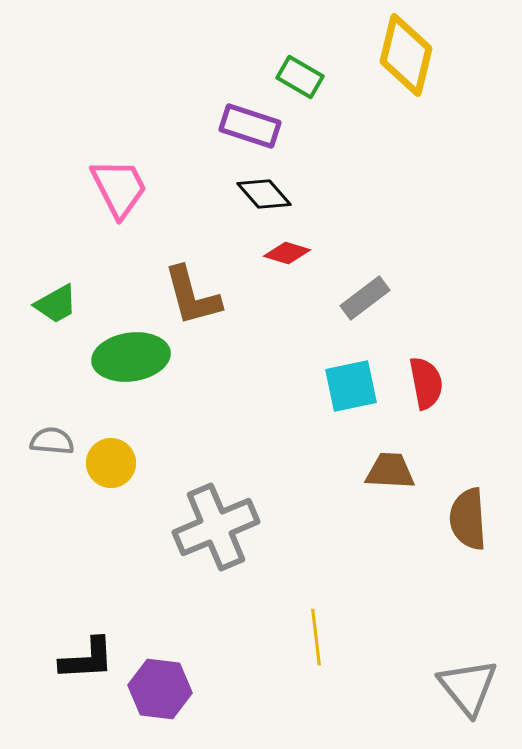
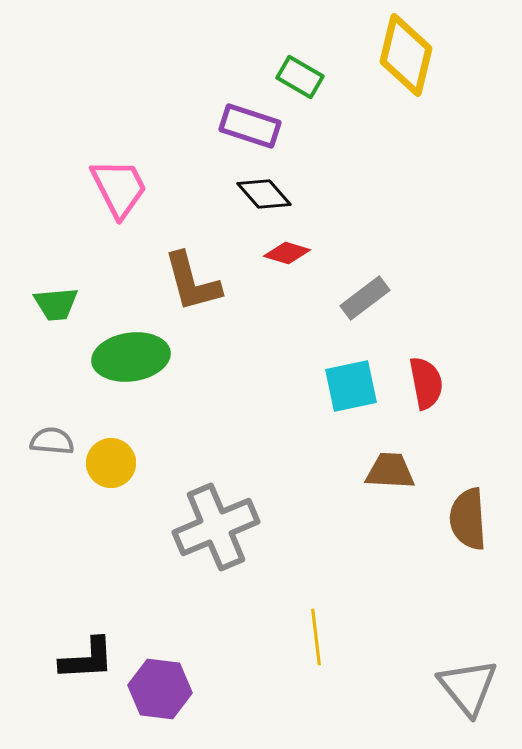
brown L-shape: moved 14 px up
green trapezoid: rotated 24 degrees clockwise
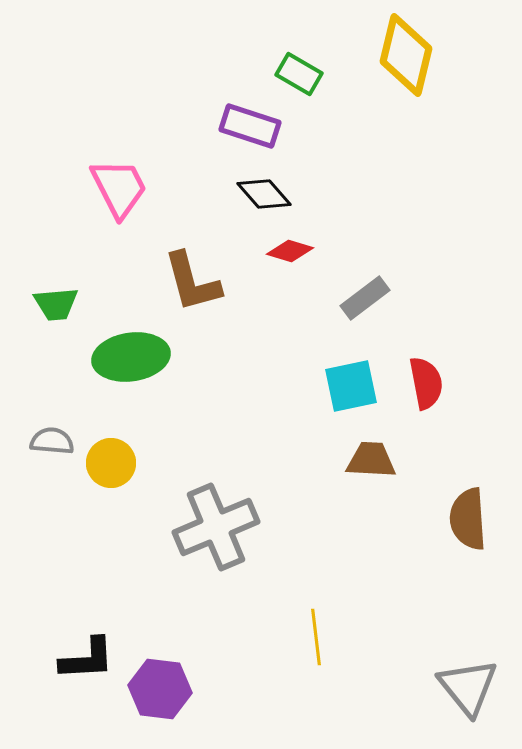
green rectangle: moved 1 px left, 3 px up
red diamond: moved 3 px right, 2 px up
brown trapezoid: moved 19 px left, 11 px up
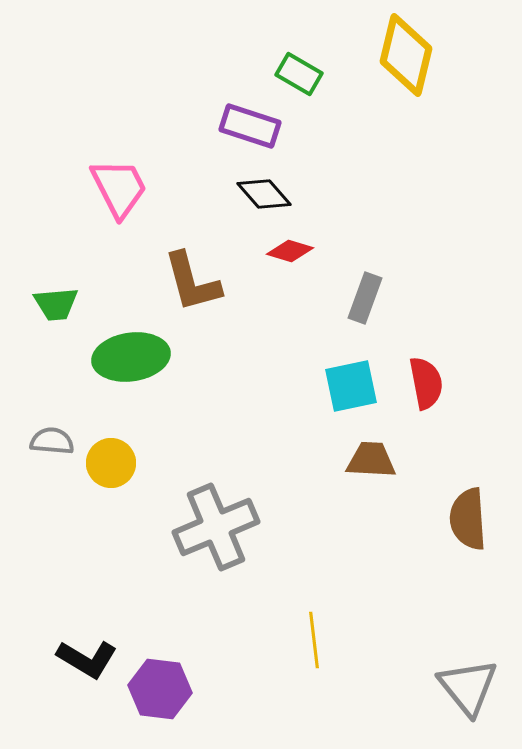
gray rectangle: rotated 33 degrees counterclockwise
yellow line: moved 2 px left, 3 px down
black L-shape: rotated 34 degrees clockwise
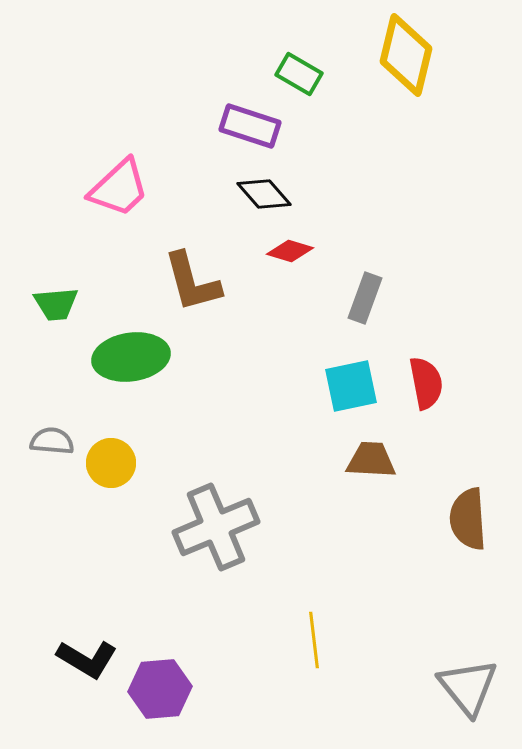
pink trapezoid: rotated 74 degrees clockwise
purple hexagon: rotated 12 degrees counterclockwise
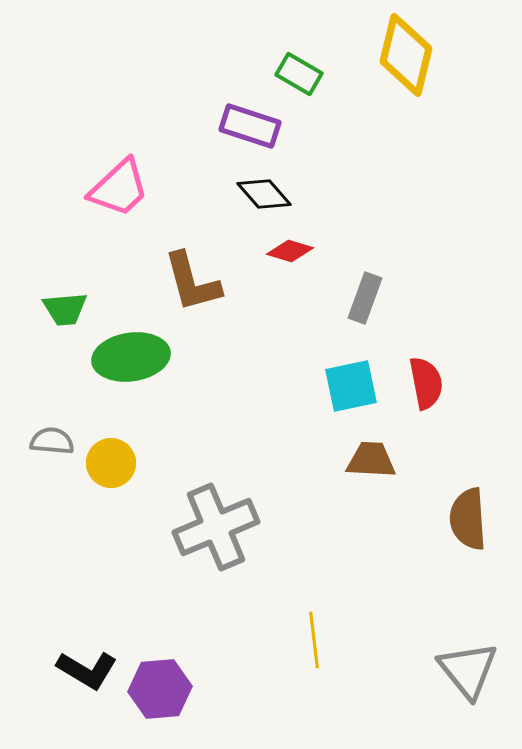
green trapezoid: moved 9 px right, 5 px down
black L-shape: moved 11 px down
gray triangle: moved 17 px up
